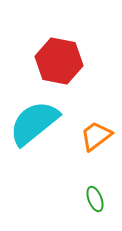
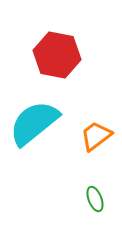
red hexagon: moved 2 px left, 6 px up
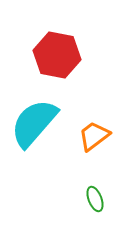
cyan semicircle: rotated 10 degrees counterclockwise
orange trapezoid: moved 2 px left
